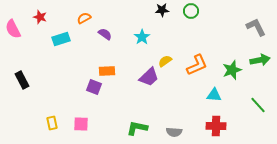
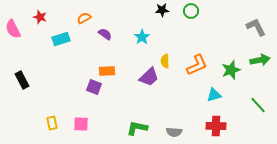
yellow semicircle: rotated 56 degrees counterclockwise
green star: moved 1 px left
cyan triangle: rotated 21 degrees counterclockwise
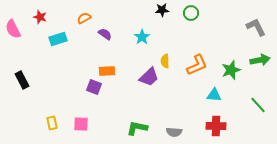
green circle: moved 2 px down
cyan rectangle: moved 3 px left
cyan triangle: rotated 21 degrees clockwise
